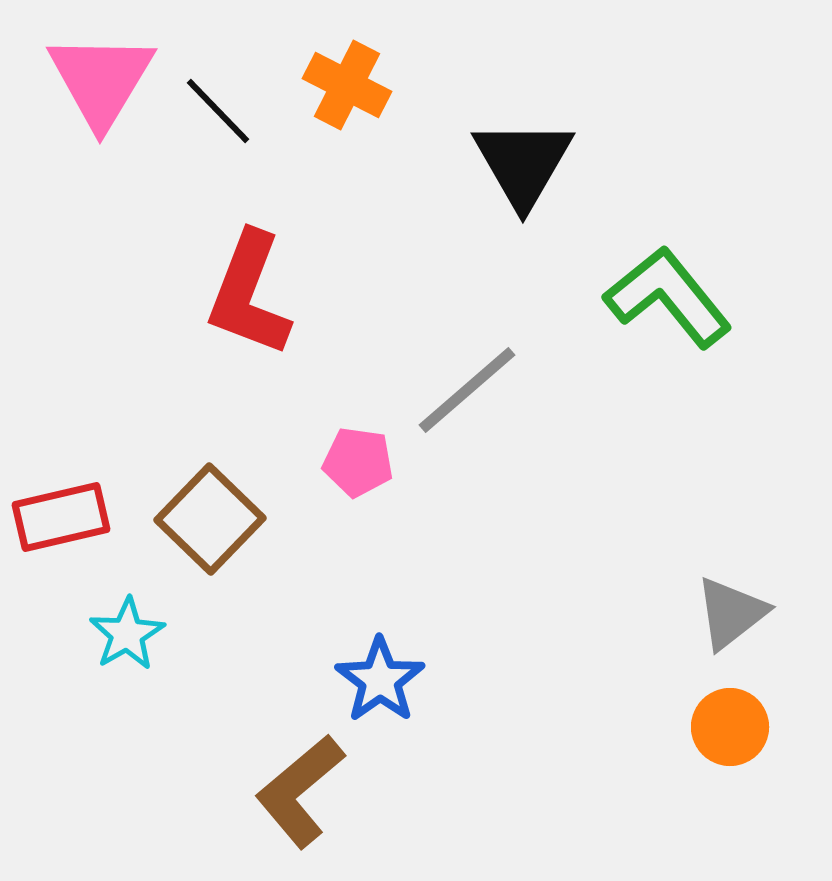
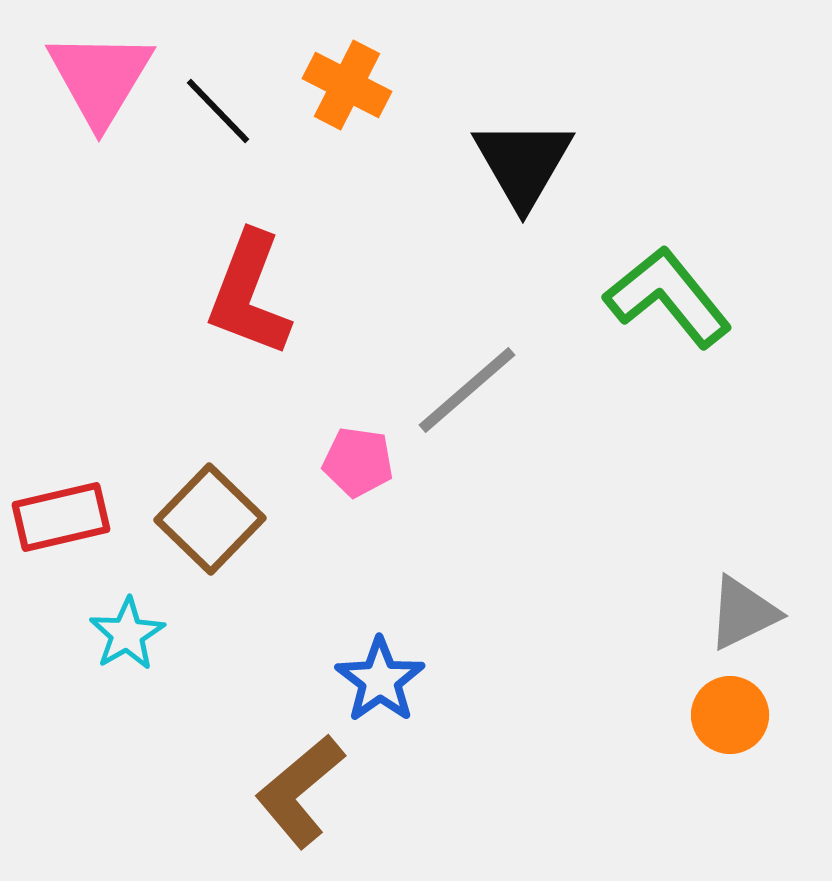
pink triangle: moved 1 px left, 2 px up
gray triangle: moved 12 px right; rotated 12 degrees clockwise
orange circle: moved 12 px up
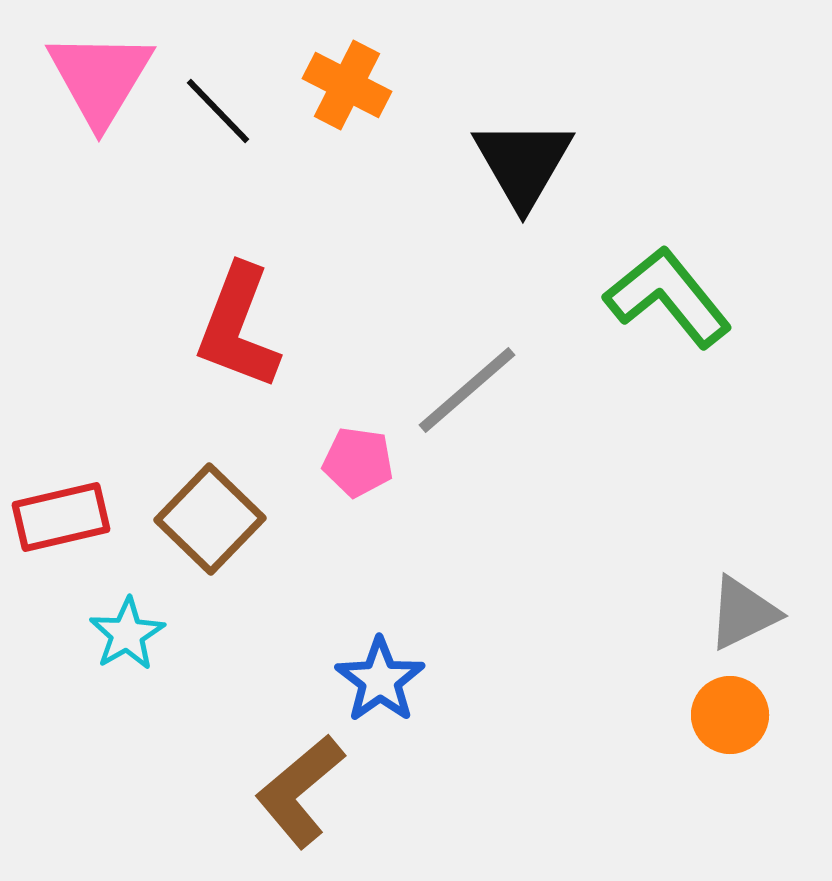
red L-shape: moved 11 px left, 33 px down
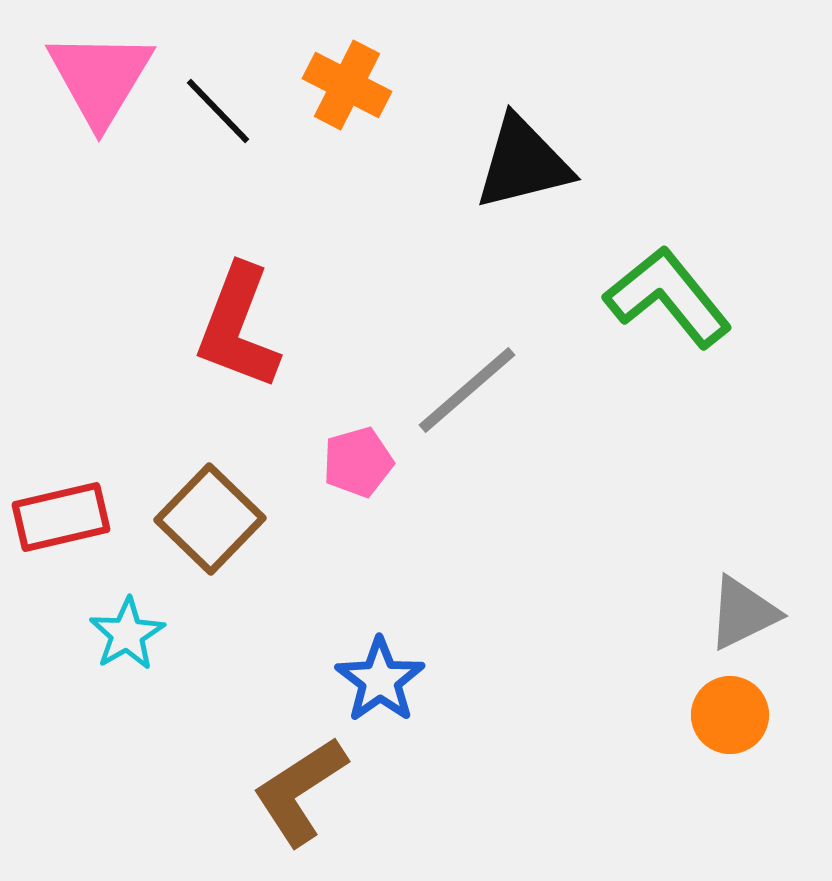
black triangle: rotated 46 degrees clockwise
pink pentagon: rotated 24 degrees counterclockwise
brown L-shape: rotated 7 degrees clockwise
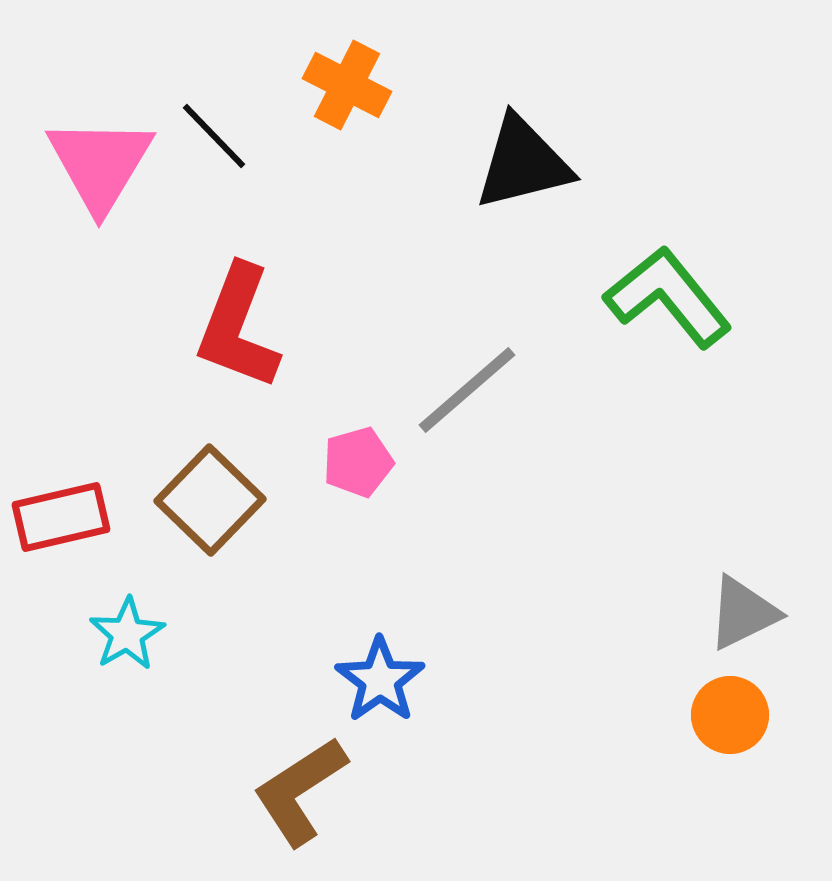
pink triangle: moved 86 px down
black line: moved 4 px left, 25 px down
brown square: moved 19 px up
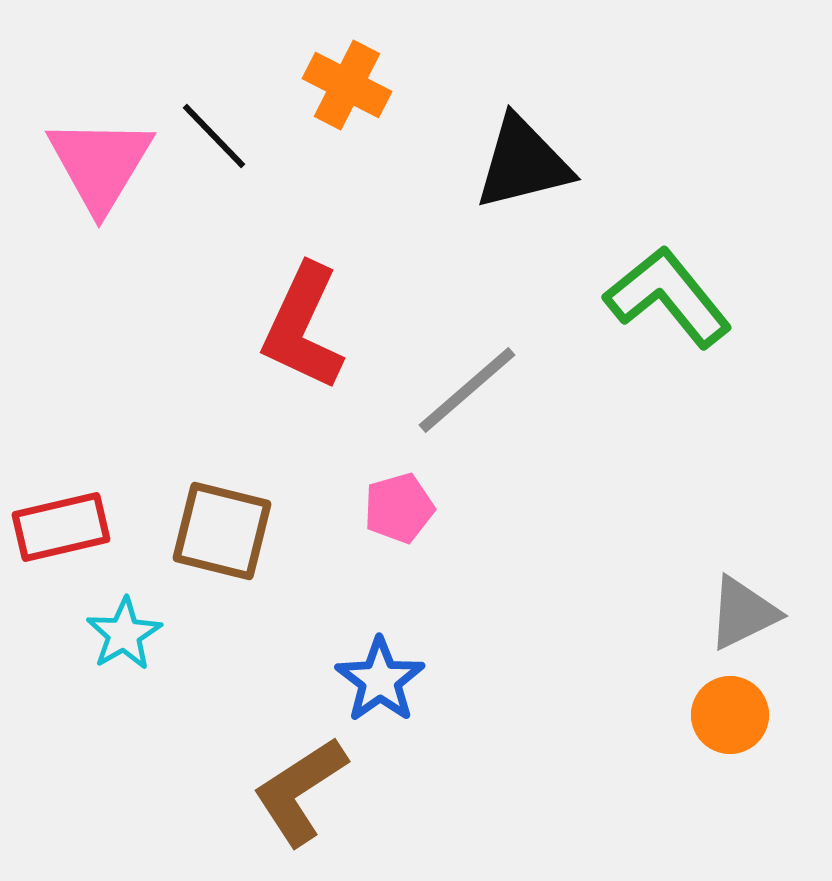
red L-shape: moved 65 px right; rotated 4 degrees clockwise
pink pentagon: moved 41 px right, 46 px down
brown square: moved 12 px right, 31 px down; rotated 30 degrees counterclockwise
red rectangle: moved 10 px down
cyan star: moved 3 px left
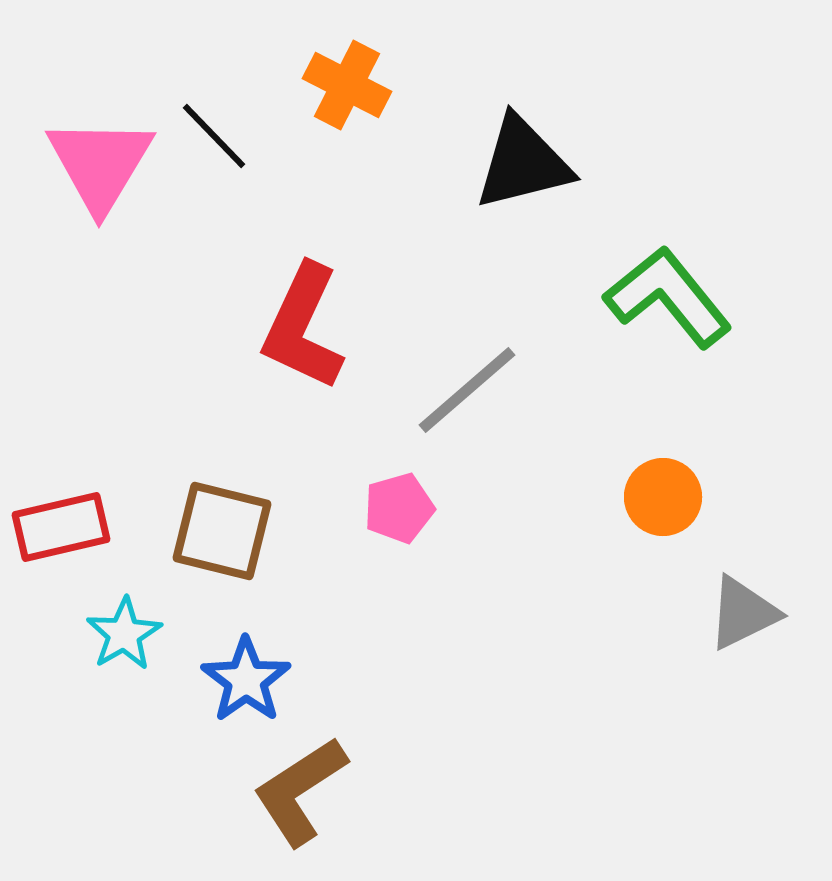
blue star: moved 134 px left
orange circle: moved 67 px left, 218 px up
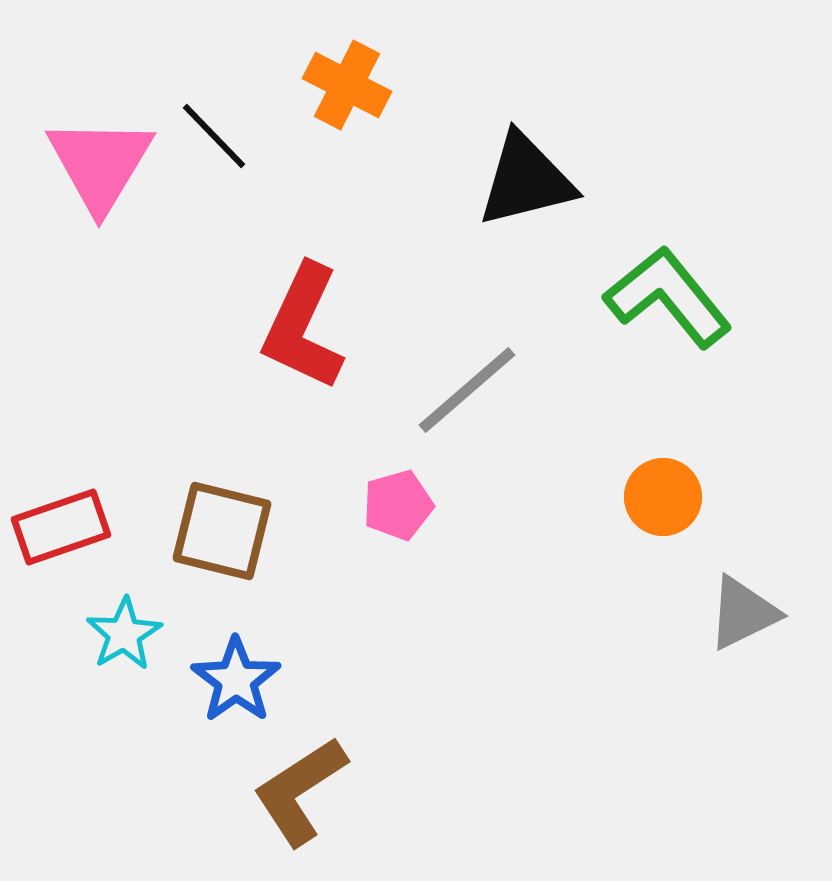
black triangle: moved 3 px right, 17 px down
pink pentagon: moved 1 px left, 3 px up
red rectangle: rotated 6 degrees counterclockwise
blue star: moved 10 px left
